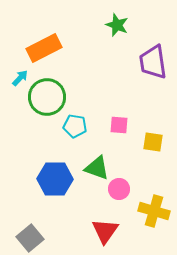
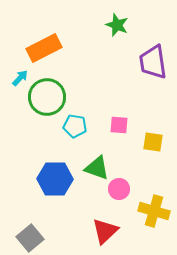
red triangle: rotated 12 degrees clockwise
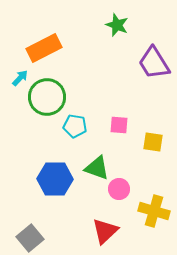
purple trapezoid: moved 1 px right, 1 px down; rotated 24 degrees counterclockwise
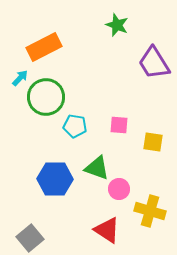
orange rectangle: moved 1 px up
green circle: moved 1 px left
yellow cross: moved 4 px left
red triangle: moved 2 px right, 1 px up; rotated 44 degrees counterclockwise
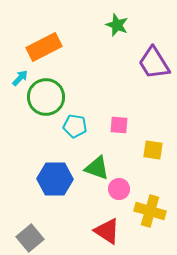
yellow square: moved 8 px down
red triangle: moved 1 px down
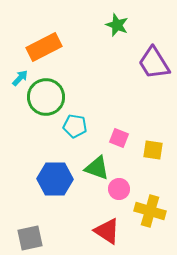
pink square: moved 13 px down; rotated 18 degrees clockwise
gray square: rotated 28 degrees clockwise
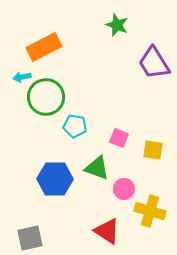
cyan arrow: moved 2 px right, 1 px up; rotated 144 degrees counterclockwise
pink circle: moved 5 px right
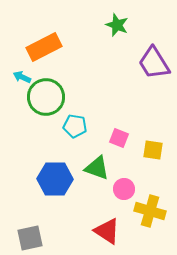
cyan arrow: rotated 36 degrees clockwise
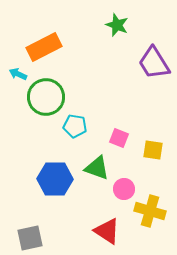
cyan arrow: moved 4 px left, 3 px up
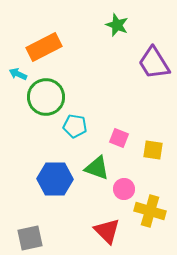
red triangle: rotated 12 degrees clockwise
